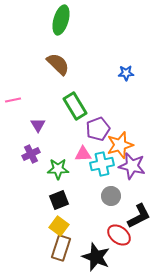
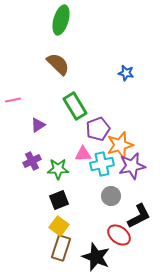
blue star: rotated 14 degrees clockwise
purple triangle: rotated 28 degrees clockwise
purple cross: moved 1 px right, 7 px down
purple star: rotated 24 degrees counterclockwise
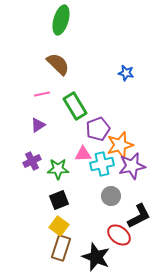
pink line: moved 29 px right, 6 px up
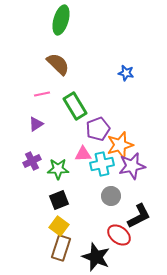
purple triangle: moved 2 px left, 1 px up
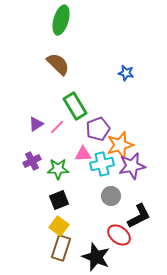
pink line: moved 15 px right, 33 px down; rotated 35 degrees counterclockwise
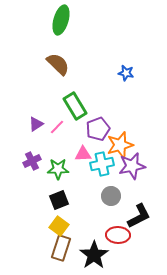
red ellipse: moved 1 px left; rotated 35 degrees counterclockwise
black star: moved 2 px left, 2 px up; rotated 16 degrees clockwise
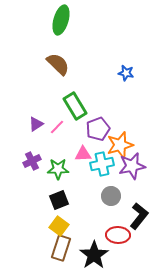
black L-shape: rotated 24 degrees counterclockwise
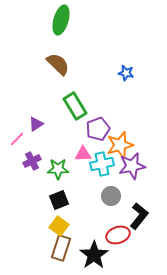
pink line: moved 40 px left, 12 px down
red ellipse: rotated 20 degrees counterclockwise
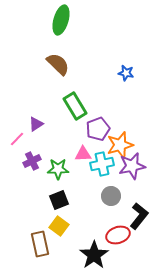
brown rectangle: moved 21 px left, 4 px up; rotated 30 degrees counterclockwise
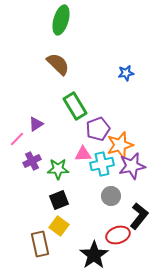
blue star: rotated 21 degrees counterclockwise
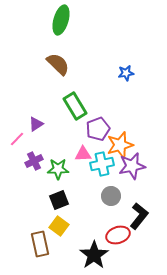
purple cross: moved 2 px right
